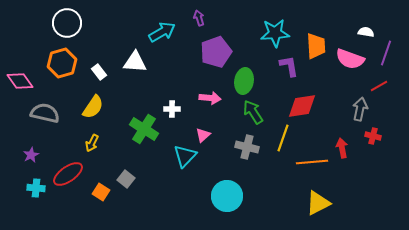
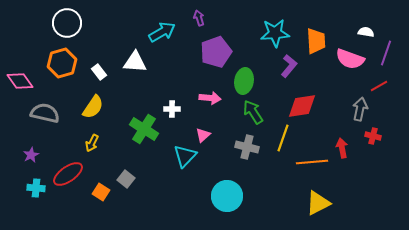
orange trapezoid: moved 5 px up
purple L-shape: rotated 50 degrees clockwise
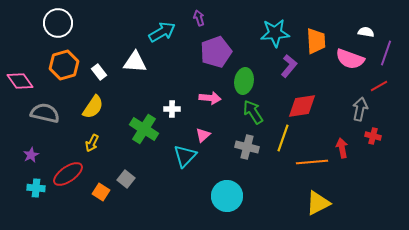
white circle: moved 9 px left
orange hexagon: moved 2 px right, 2 px down
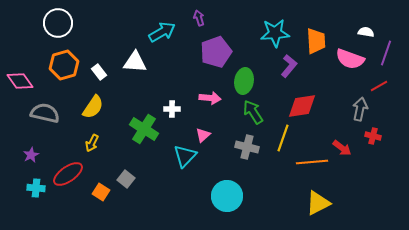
red arrow: rotated 138 degrees clockwise
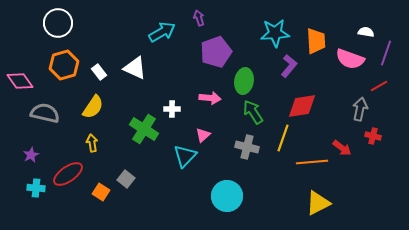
white triangle: moved 6 px down; rotated 20 degrees clockwise
yellow arrow: rotated 144 degrees clockwise
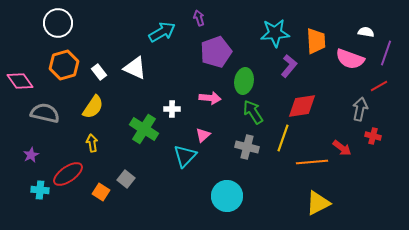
cyan cross: moved 4 px right, 2 px down
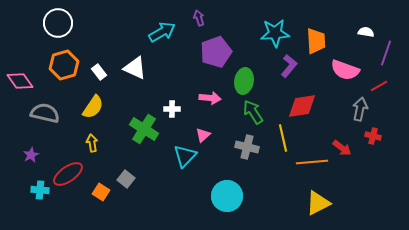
pink semicircle: moved 5 px left, 11 px down
yellow line: rotated 32 degrees counterclockwise
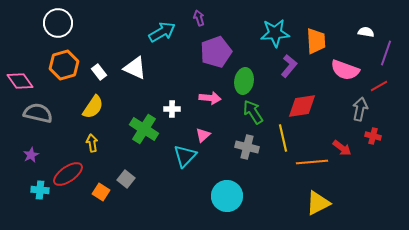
gray semicircle: moved 7 px left
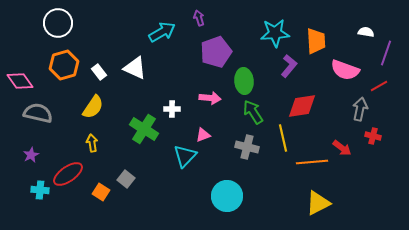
green ellipse: rotated 15 degrees counterclockwise
pink triangle: rotated 21 degrees clockwise
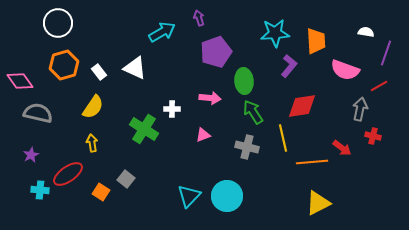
cyan triangle: moved 4 px right, 40 px down
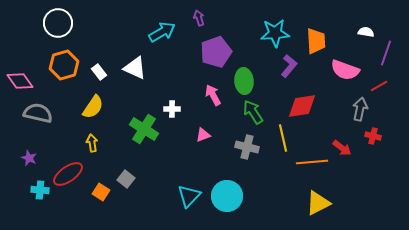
pink arrow: moved 3 px right, 3 px up; rotated 125 degrees counterclockwise
purple star: moved 2 px left, 3 px down; rotated 21 degrees counterclockwise
